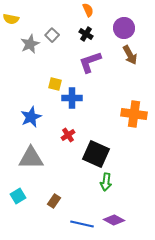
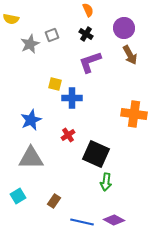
gray square: rotated 24 degrees clockwise
blue star: moved 3 px down
blue line: moved 2 px up
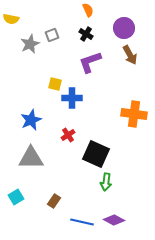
cyan square: moved 2 px left, 1 px down
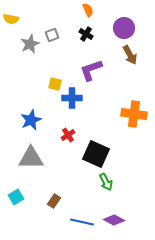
purple L-shape: moved 1 px right, 8 px down
green arrow: rotated 36 degrees counterclockwise
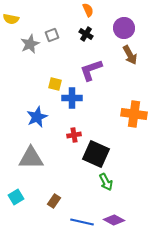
blue star: moved 6 px right, 3 px up
red cross: moved 6 px right; rotated 24 degrees clockwise
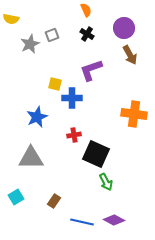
orange semicircle: moved 2 px left
black cross: moved 1 px right
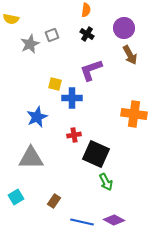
orange semicircle: rotated 32 degrees clockwise
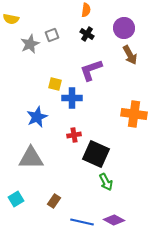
cyan square: moved 2 px down
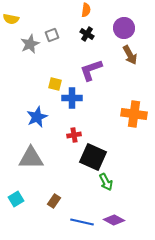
black square: moved 3 px left, 3 px down
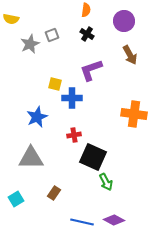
purple circle: moved 7 px up
brown rectangle: moved 8 px up
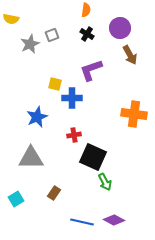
purple circle: moved 4 px left, 7 px down
green arrow: moved 1 px left
